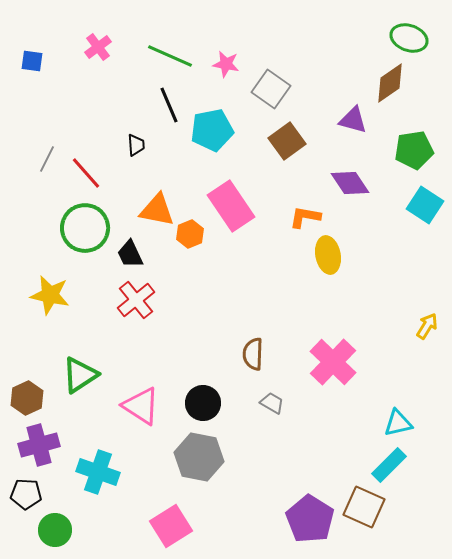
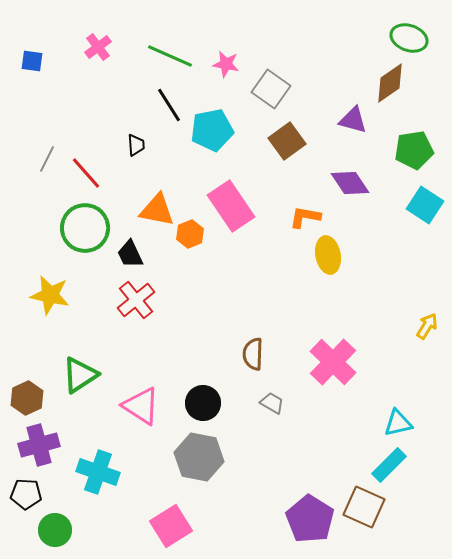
black line at (169, 105): rotated 9 degrees counterclockwise
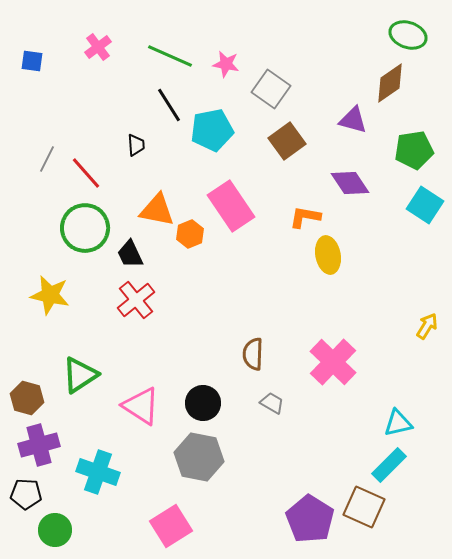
green ellipse at (409, 38): moved 1 px left, 3 px up
brown hexagon at (27, 398): rotated 20 degrees counterclockwise
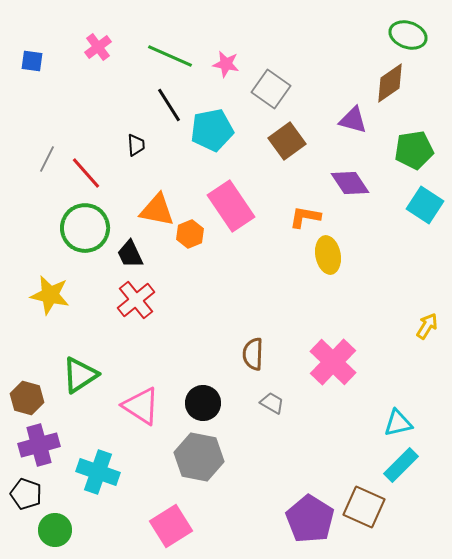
cyan rectangle at (389, 465): moved 12 px right
black pentagon at (26, 494): rotated 16 degrees clockwise
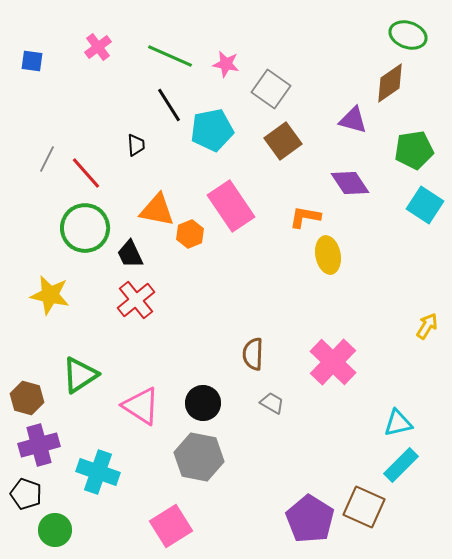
brown square at (287, 141): moved 4 px left
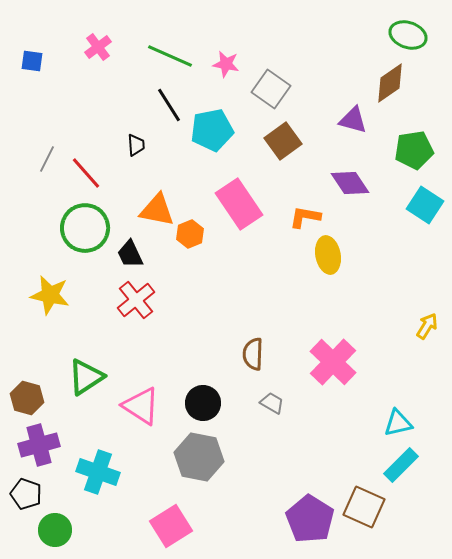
pink rectangle at (231, 206): moved 8 px right, 2 px up
green triangle at (80, 375): moved 6 px right, 2 px down
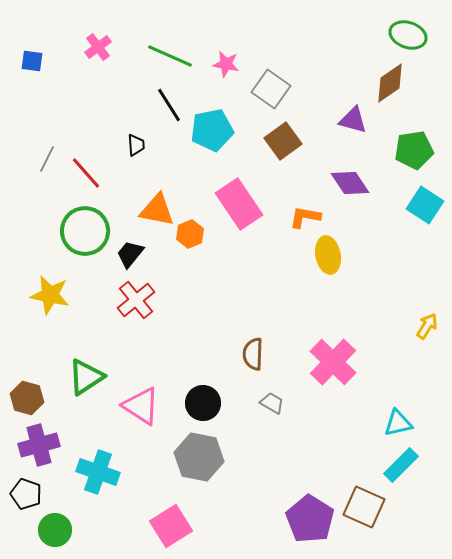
green circle at (85, 228): moved 3 px down
black trapezoid at (130, 254): rotated 64 degrees clockwise
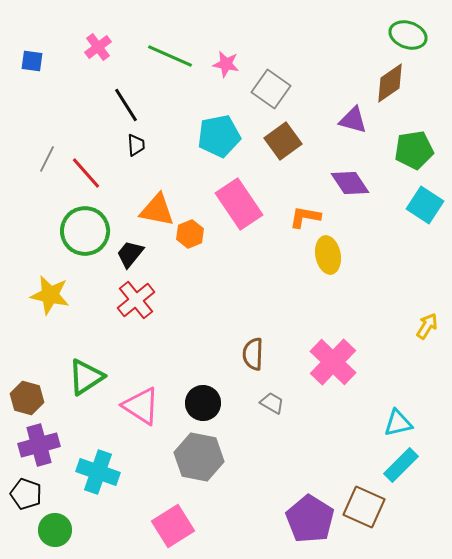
black line at (169, 105): moved 43 px left
cyan pentagon at (212, 130): moved 7 px right, 6 px down
pink square at (171, 526): moved 2 px right
